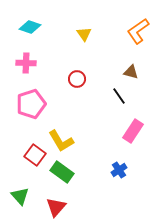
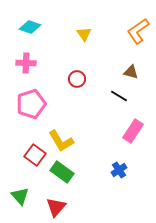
black line: rotated 24 degrees counterclockwise
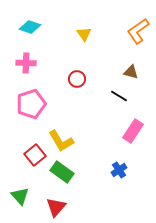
red square: rotated 15 degrees clockwise
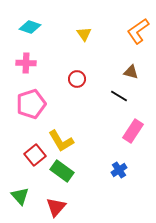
green rectangle: moved 1 px up
